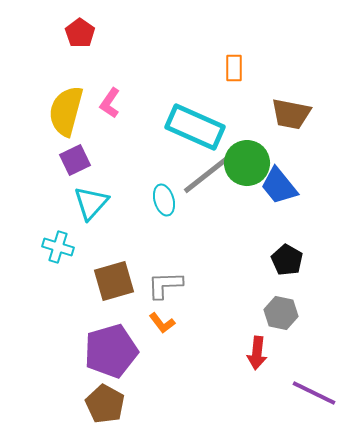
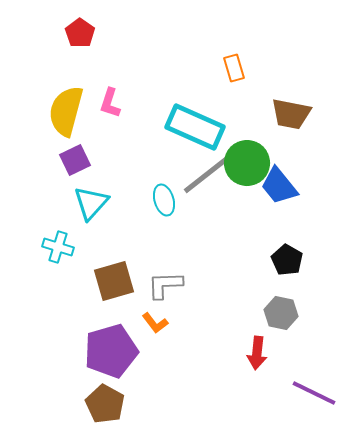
orange rectangle: rotated 16 degrees counterclockwise
pink L-shape: rotated 16 degrees counterclockwise
orange L-shape: moved 7 px left
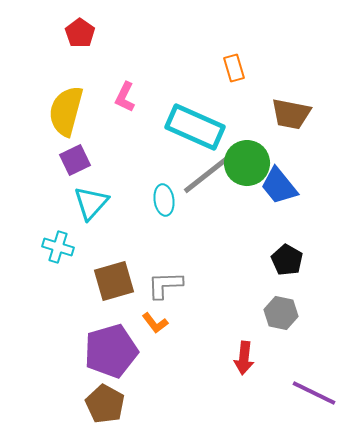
pink L-shape: moved 15 px right, 6 px up; rotated 8 degrees clockwise
cyan ellipse: rotated 8 degrees clockwise
red arrow: moved 13 px left, 5 px down
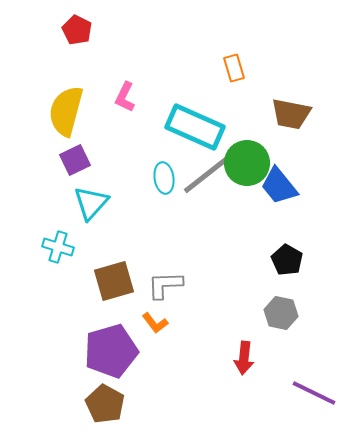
red pentagon: moved 3 px left, 3 px up; rotated 8 degrees counterclockwise
cyan ellipse: moved 22 px up
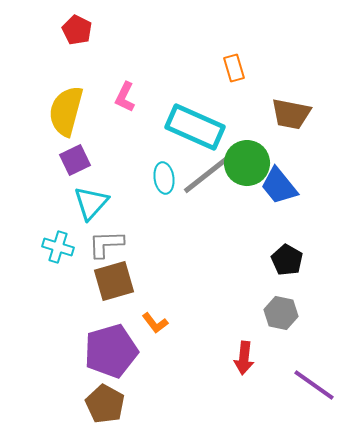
gray L-shape: moved 59 px left, 41 px up
purple line: moved 8 px up; rotated 9 degrees clockwise
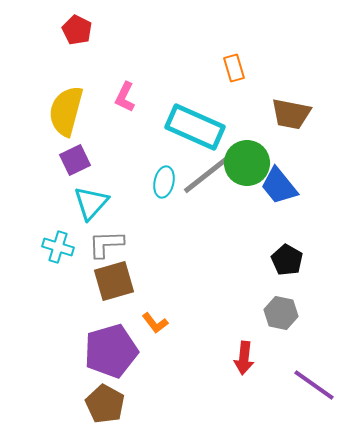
cyan ellipse: moved 4 px down; rotated 20 degrees clockwise
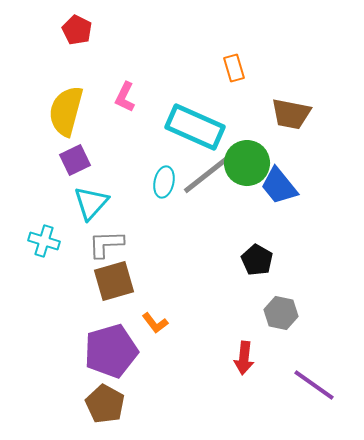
cyan cross: moved 14 px left, 6 px up
black pentagon: moved 30 px left
